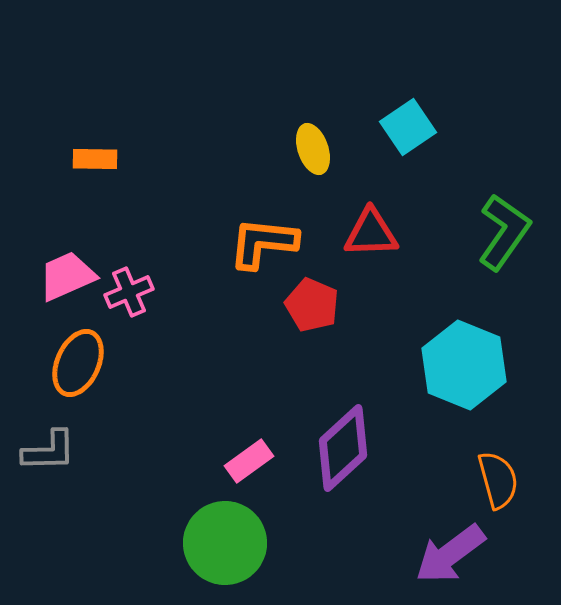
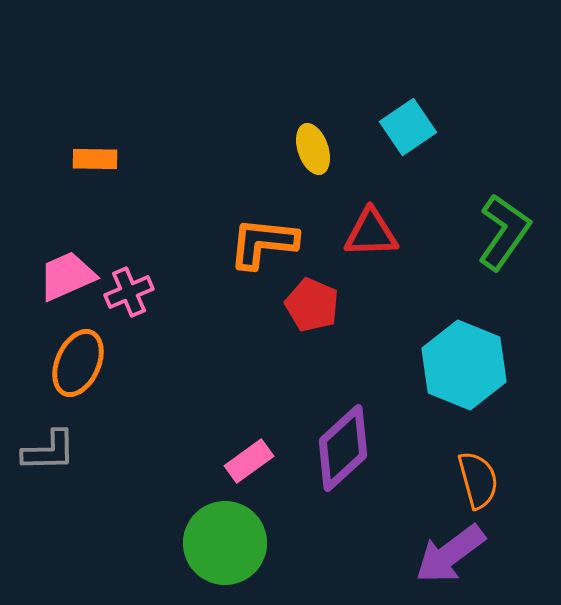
orange semicircle: moved 20 px left
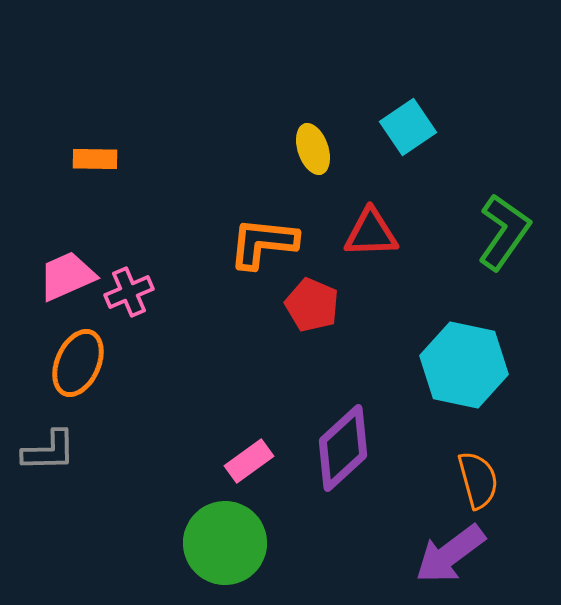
cyan hexagon: rotated 10 degrees counterclockwise
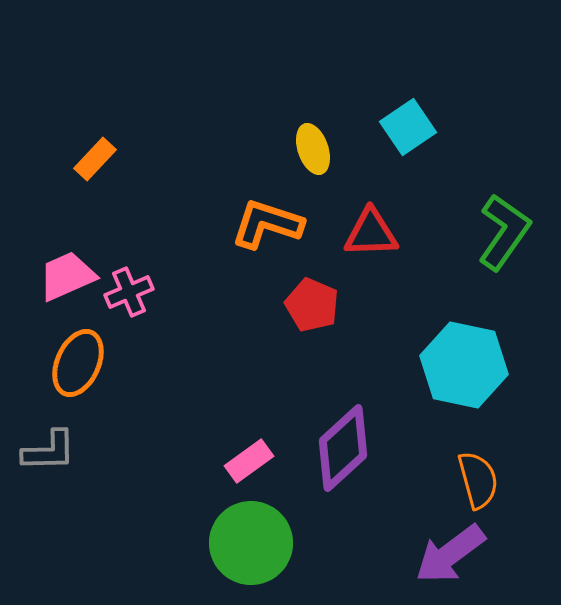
orange rectangle: rotated 48 degrees counterclockwise
orange L-shape: moved 4 px right, 19 px up; rotated 12 degrees clockwise
green circle: moved 26 px right
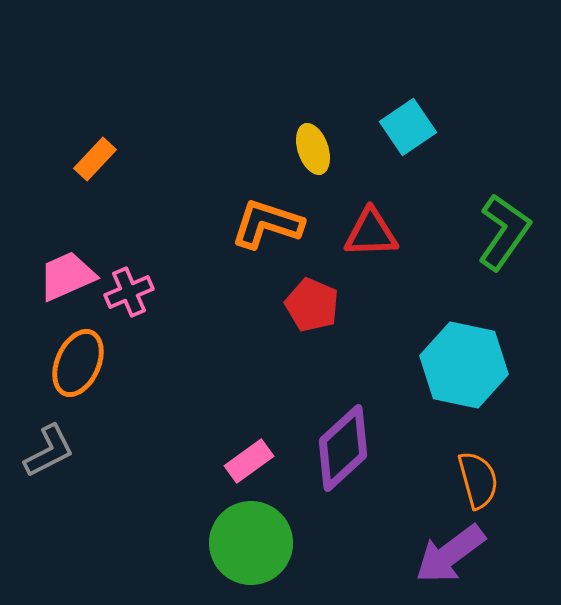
gray L-shape: rotated 26 degrees counterclockwise
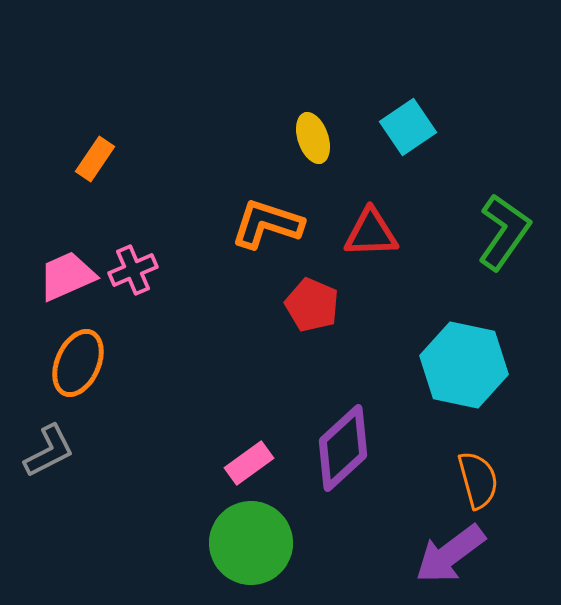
yellow ellipse: moved 11 px up
orange rectangle: rotated 9 degrees counterclockwise
pink cross: moved 4 px right, 22 px up
pink rectangle: moved 2 px down
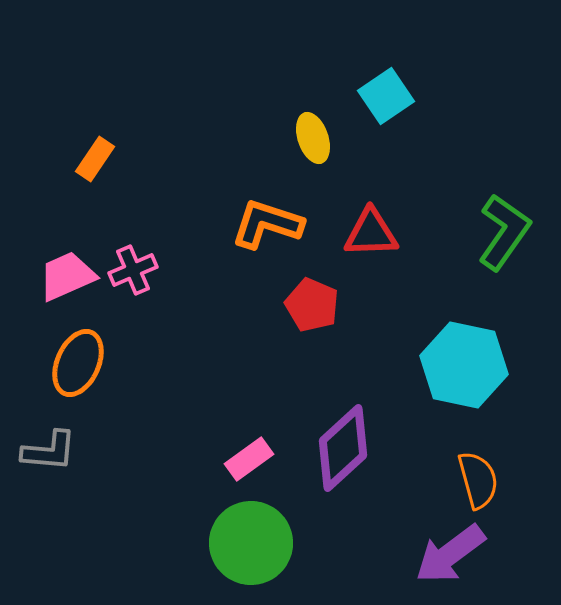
cyan square: moved 22 px left, 31 px up
gray L-shape: rotated 32 degrees clockwise
pink rectangle: moved 4 px up
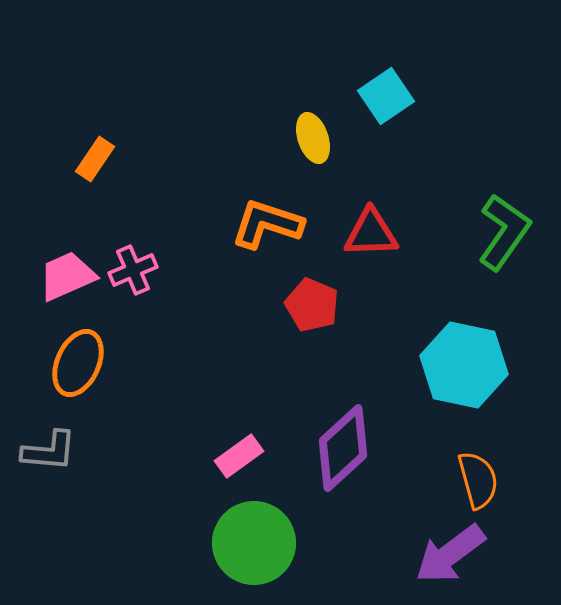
pink rectangle: moved 10 px left, 3 px up
green circle: moved 3 px right
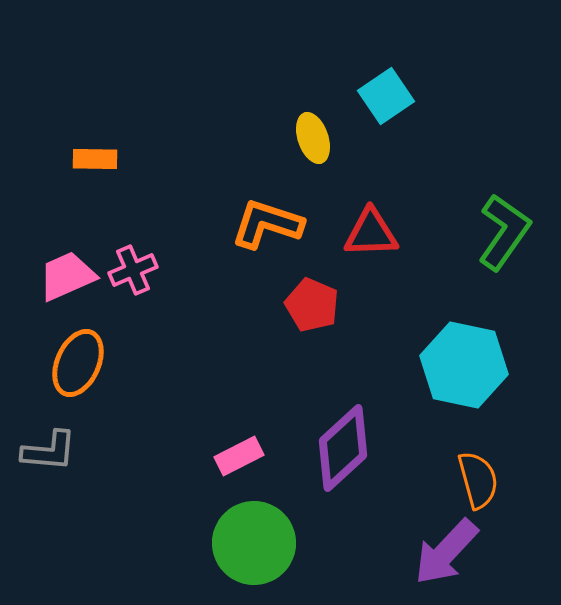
orange rectangle: rotated 57 degrees clockwise
pink rectangle: rotated 9 degrees clockwise
purple arrow: moved 4 px left, 2 px up; rotated 10 degrees counterclockwise
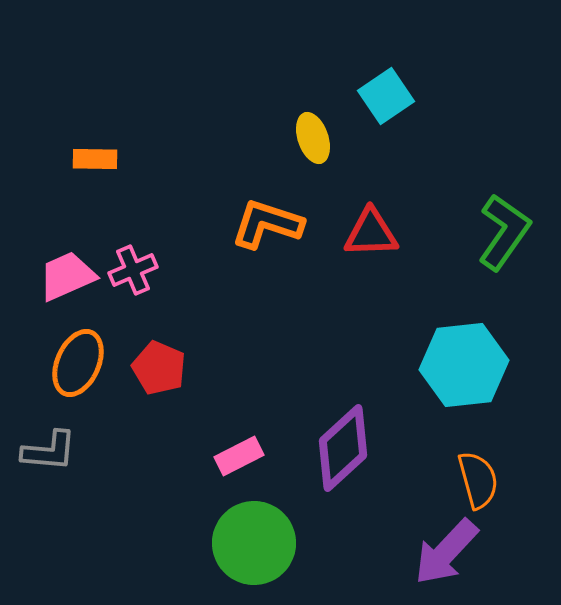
red pentagon: moved 153 px left, 63 px down
cyan hexagon: rotated 18 degrees counterclockwise
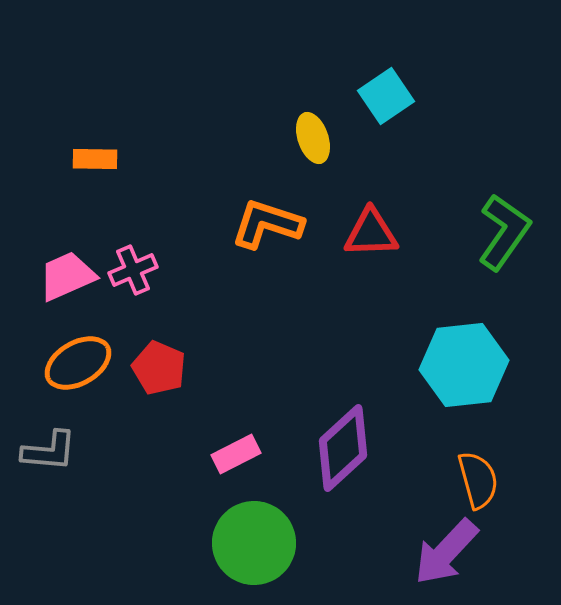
orange ellipse: rotated 36 degrees clockwise
pink rectangle: moved 3 px left, 2 px up
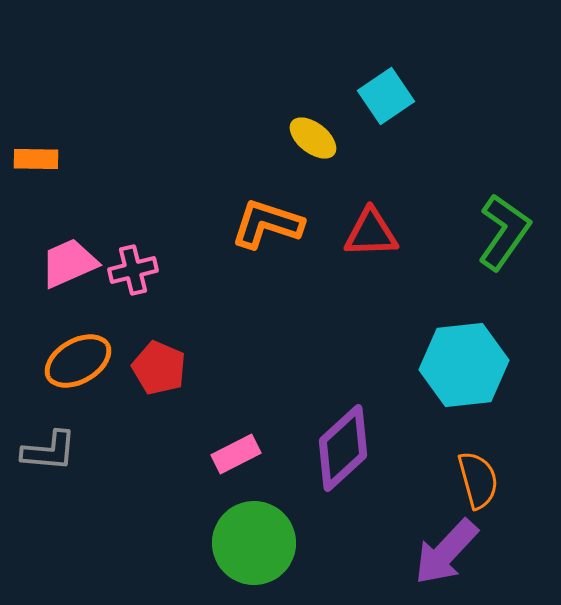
yellow ellipse: rotated 33 degrees counterclockwise
orange rectangle: moved 59 px left
pink cross: rotated 9 degrees clockwise
pink trapezoid: moved 2 px right, 13 px up
orange ellipse: moved 2 px up
